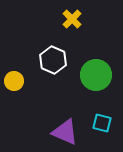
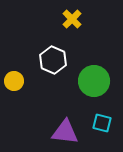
green circle: moved 2 px left, 6 px down
purple triangle: rotated 16 degrees counterclockwise
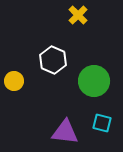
yellow cross: moved 6 px right, 4 px up
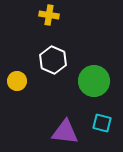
yellow cross: moved 29 px left; rotated 36 degrees counterclockwise
yellow circle: moved 3 px right
